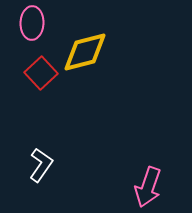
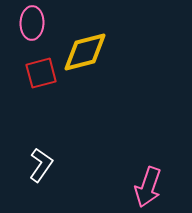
red square: rotated 28 degrees clockwise
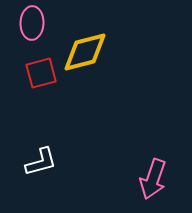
white L-shape: moved 3 px up; rotated 40 degrees clockwise
pink arrow: moved 5 px right, 8 px up
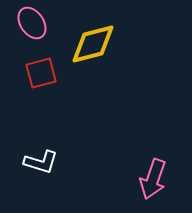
pink ellipse: rotated 36 degrees counterclockwise
yellow diamond: moved 8 px right, 8 px up
white L-shape: rotated 32 degrees clockwise
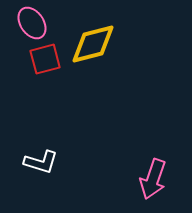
red square: moved 4 px right, 14 px up
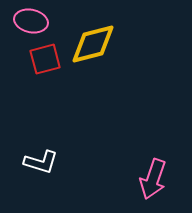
pink ellipse: moved 1 px left, 2 px up; rotated 44 degrees counterclockwise
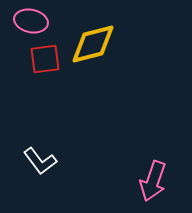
red square: rotated 8 degrees clockwise
white L-shape: moved 1 px left, 1 px up; rotated 36 degrees clockwise
pink arrow: moved 2 px down
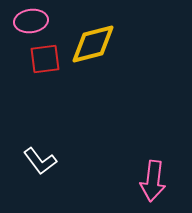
pink ellipse: rotated 20 degrees counterclockwise
pink arrow: rotated 12 degrees counterclockwise
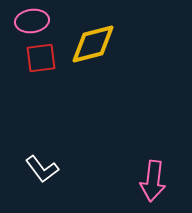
pink ellipse: moved 1 px right
red square: moved 4 px left, 1 px up
white L-shape: moved 2 px right, 8 px down
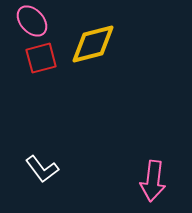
pink ellipse: rotated 56 degrees clockwise
red square: rotated 8 degrees counterclockwise
